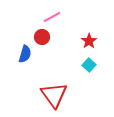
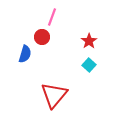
pink line: rotated 42 degrees counterclockwise
red triangle: rotated 16 degrees clockwise
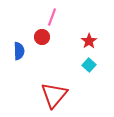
blue semicircle: moved 6 px left, 3 px up; rotated 18 degrees counterclockwise
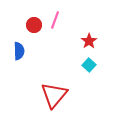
pink line: moved 3 px right, 3 px down
red circle: moved 8 px left, 12 px up
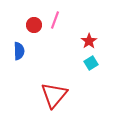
cyan square: moved 2 px right, 2 px up; rotated 16 degrees clockwise
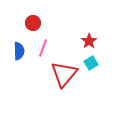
pink line: moved 12 px left, 28 px down
red circle: moved 1 px left, 2 px up
red triangle: moved 10 px right, 21 px up
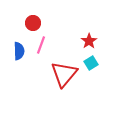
pink line: moved 2 px left, 3 px up
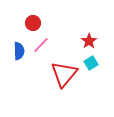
pink line: rotated 24 degrees clockwise
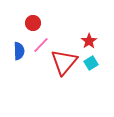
red triangle: moved 12 px up
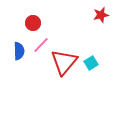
red star: moved 12 px right, 26 px up; rotated 21 degrees clockwise
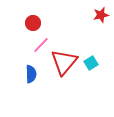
blue semicircle: moved 12 px right, 23 px down
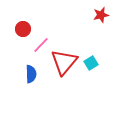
red circle: moved 10 px left, 6 px down
